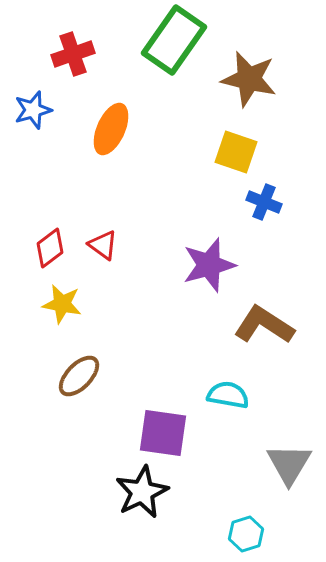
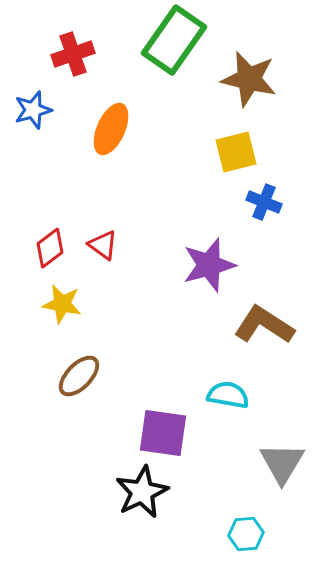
yellow square: rotated 33 degrees counterclockwise
gray triangle: moved 7 px left, 1 px up
cyan hexagon: rotated 12 degrees clockwise
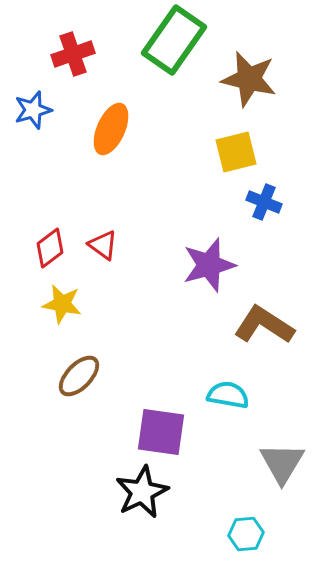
purple square: moved 2 px left, 1 px up
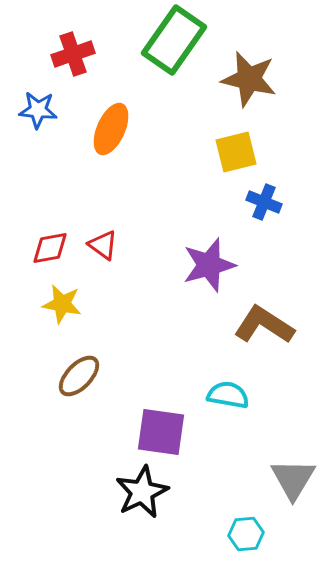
blue star: moved 5 px right; rotated 21 degrees clockwise
red diamond: rotated 27 degrees clockwise
gray triangle: moved 11 px right, 16 px down
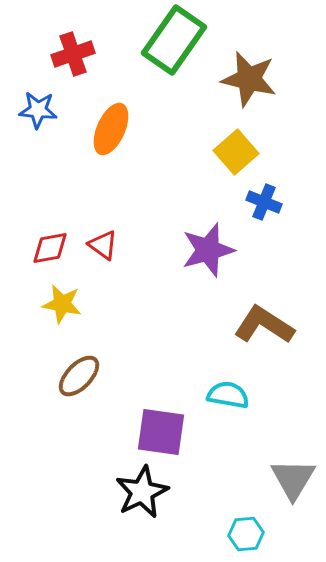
yellow square: rotated 27 degrees counterclockwise
purple star: moved 1 px left, 15 px up
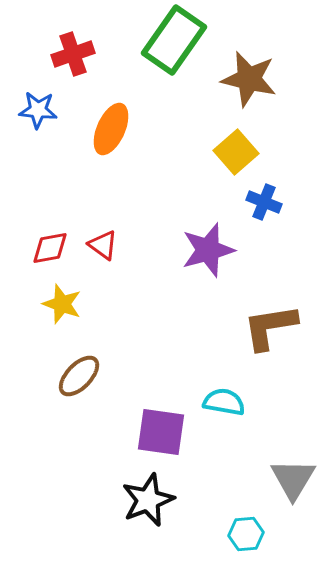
yellow star: rotated 9 degrees clockwise
brown L-shape: moved 6 px right, 2 px down; rotated 42 degrees counterclockwise
cyan semicircle: moved 4 px left, 7 px down
black star: moved 6 px right, 8 px down; rotated 4 degrees clockwise
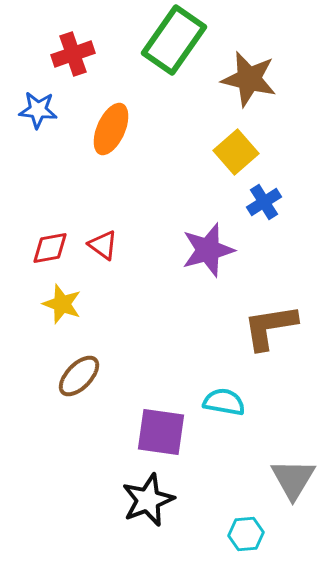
blue cross: rotated 36 degrees clockwise
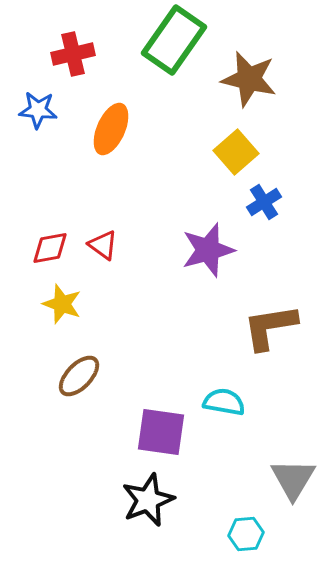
red cross: rotated 6 degrees clockwise
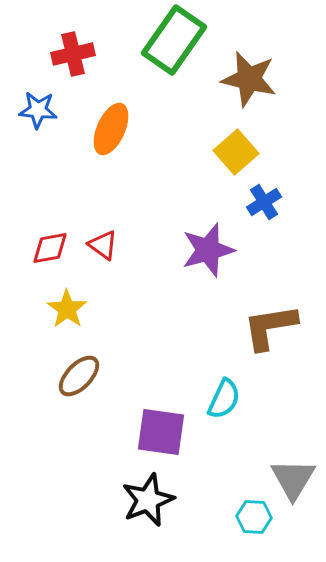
yellow star: moved 5 px right, 5 px down; rotated 15 degrees clockwise
cyan semicircle: moved 3 px up; rotated 105 degrees clockwise
cyan hexagon: moved 8 px right, 17 px up; rotated 8 degrees clockwise
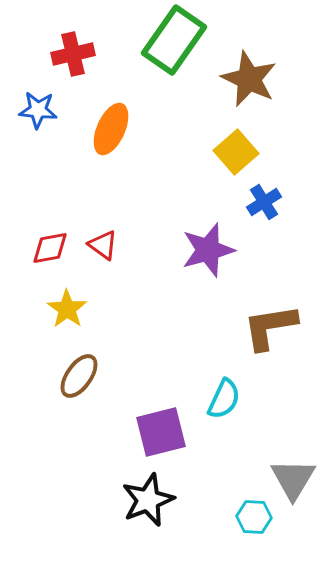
brown star: rotated 12 degrees clockwise
brown ellipse: rotated 9 degrees counterclockwise
purple square: rotated 22 degrees counterclockwise
